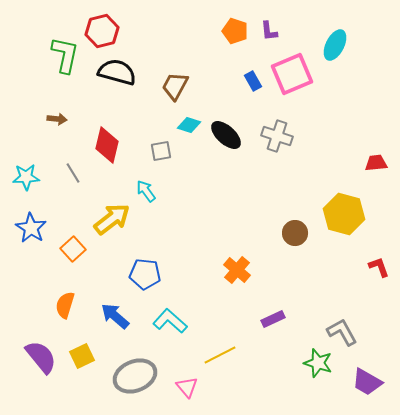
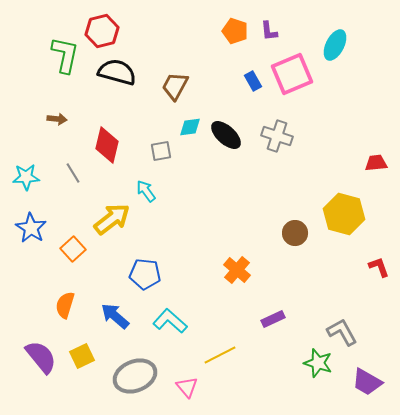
cyan diamond: moved 1 px right, 2 px down; rotated 25 degrees counterclockwise
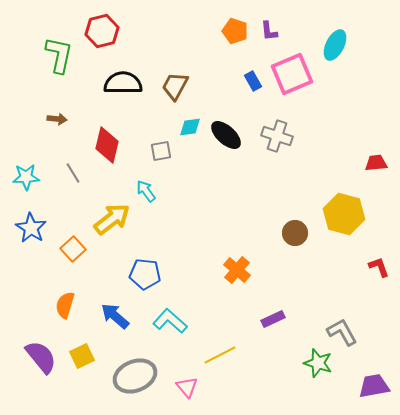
green L-shape: moved 6 px left
black semicircle: moved 6 px right, 11 px down; rotated 15 degrees counterclockwise
purple trapezoid: moved 7 px right, 4 px down; rotated 140 degrees clockwise
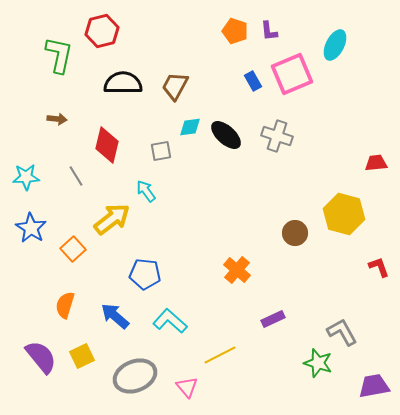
gray line: moved 3 px right, 3 px down
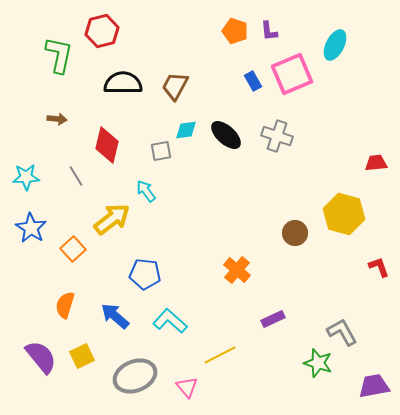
cyan diamond: moved 4 px left, 3 px down
